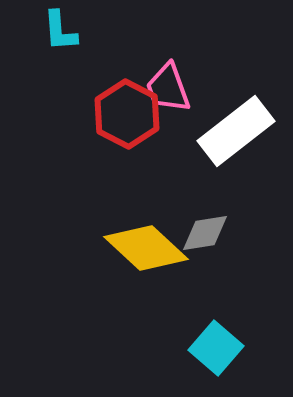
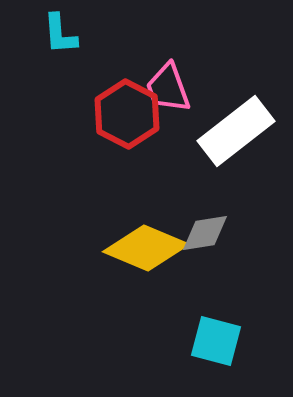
cyan L-shape: moved 3 px down
yellow diamond: rotated 20 degrees counterclockwise
cyan square: moved 7 px up; rotated 26 degrees counterclockwise
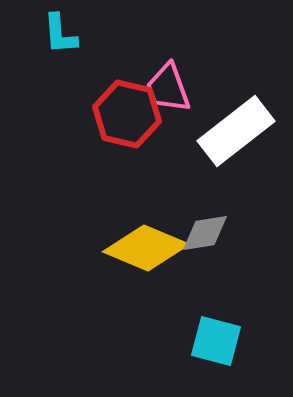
red hexagon: rotated 14 degrees counterclockwise
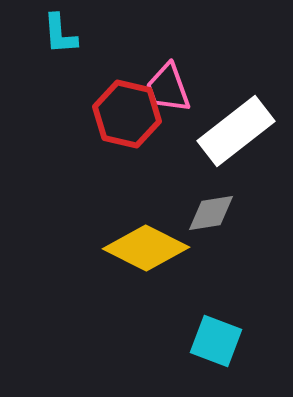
gray diamond: moved 6 px right, 20 px up
yellow diamond: rotated 4 degrees clockwise
cyan square: rotated 6 degrees clockwise
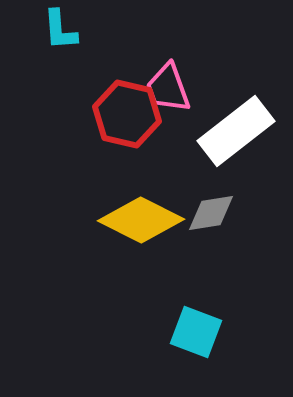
cyan L-shape: moved 4 px up
yellow diamond: moved 5 px left, 28 px up
cyan square: moved 20 px left, 9 px up
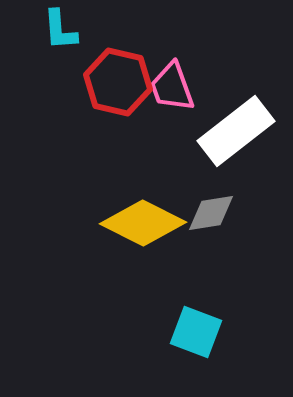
pink trapezoid: moved 4 px right, 1 px up
red hexagon: moved 9 px left, 32 px up
yellow diamond: moved 2 px right, 3 px down
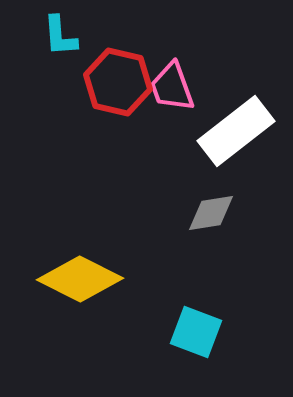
cyan L-shape: moved 6 px down
yellow diamond: moved 63 px left, 56 px down
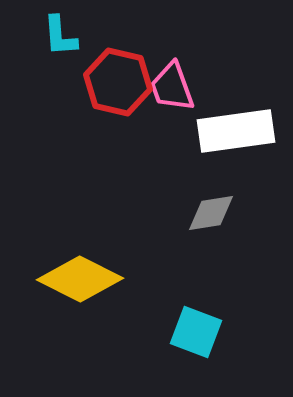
white rectangle: rotated 30 degrees clockwise
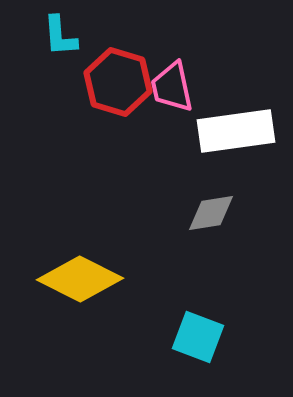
red hexagon: rotated 4 degrees clockwise
pink trapezoid: rotated 8 degrees clockwise
cyan square: moved 2 px right, 5 px down
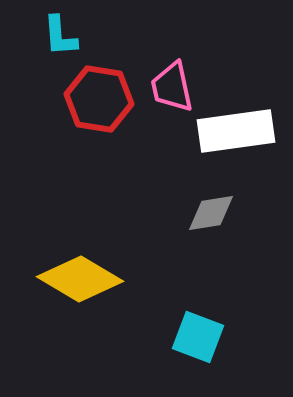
red hexagon: moved 19 px left, 17 px down; rotated 8 degrees counterclockwise
yellow diamond: rotated 4 degrees clockwise
